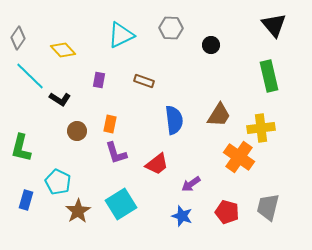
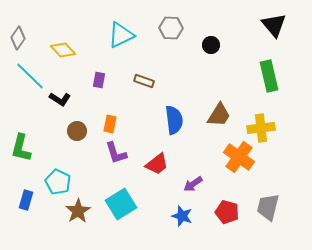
purple arrow: moved 2 px right
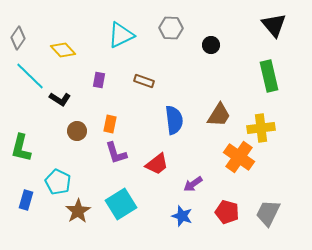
gray trapezoid: moved 6 px down; rotated 12 degrees clockwise
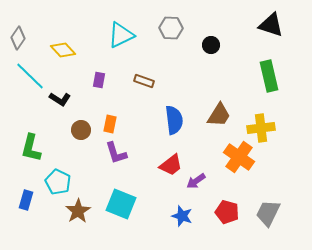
black triangle: moved 3 px left; rotated 32 degrees counterclockwise
brown circle: moved 4 px right, 1 px up
green L-shape: moved 10 px right
red trapezoid: moved 14 px right, 1 px down
purple arrow: moved 3 px right, 3 px up
cyan square: rotated 36 degrees counterclockwise
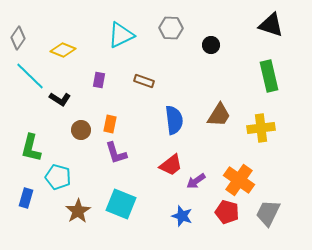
yellow diamond: rotated 25 degrees counterclockwise
orange cross: moved 23 px down
cyan pentagon: moved 5 px up; rotated 10 degrees counterclockwise
blue rectangle: moved 2 px up
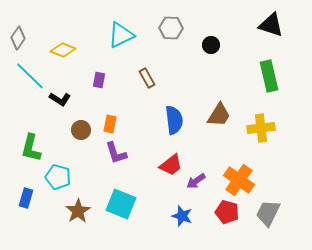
brown rectangle: moved 3 px right, 3 px up; rotated 42 degrees clockwise
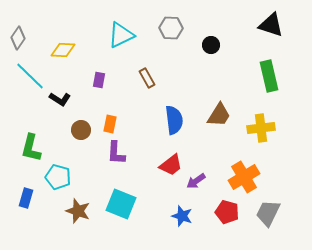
yellow diamond: rotated 20 degrees counterclockwise
purple L-shape: rotated 20 degrees clockwise
orange cross: moved 5 px right, 3 px up; rotated 24 degrees clockwise
brown star: rotated 20 degrees counterclockwise
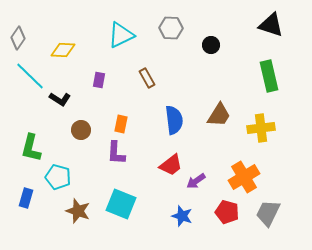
orange rectangle: moved 11 px right
